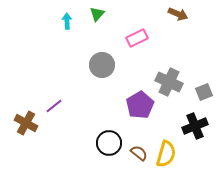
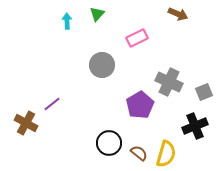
purple line: moved 2 px left, 2 px up
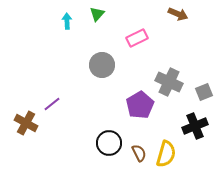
brown semicircle: rotated 24 degrees clockwise
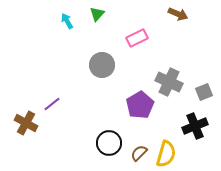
cyan arrow: rotated 28 degrees counterclockwise
brown semicircle: rotated 108 degrees counterclockwise
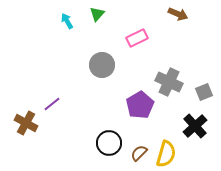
black cross: rotated 20 degrees counterclockwise
